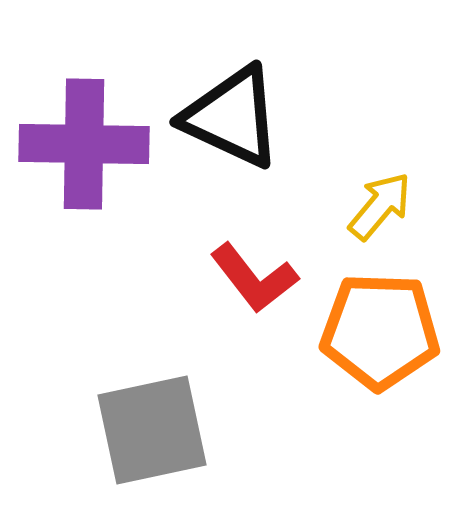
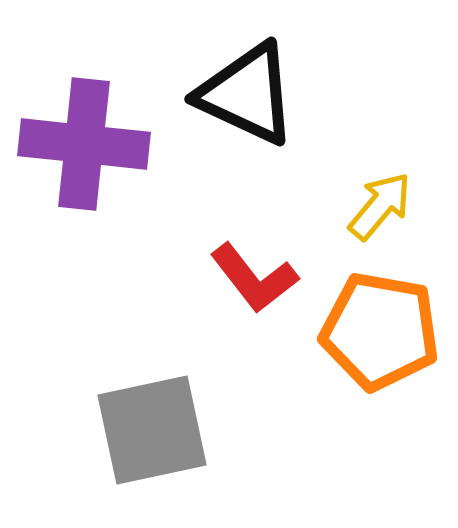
black triangle: moved 15 px right, 23 px up
purple cross: rotated 5 degrees clockwise
orange pentagon: rotated 8 degrees clockwise
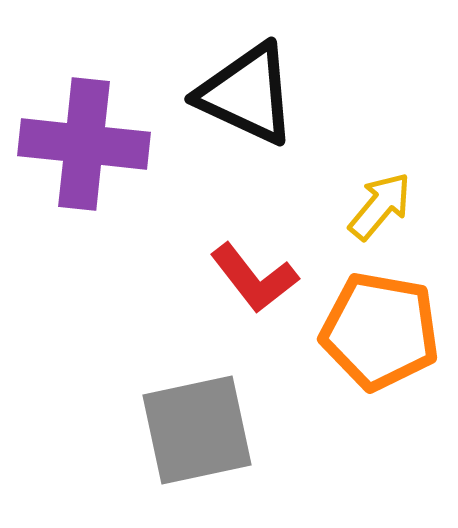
gray square: moved 45 px right
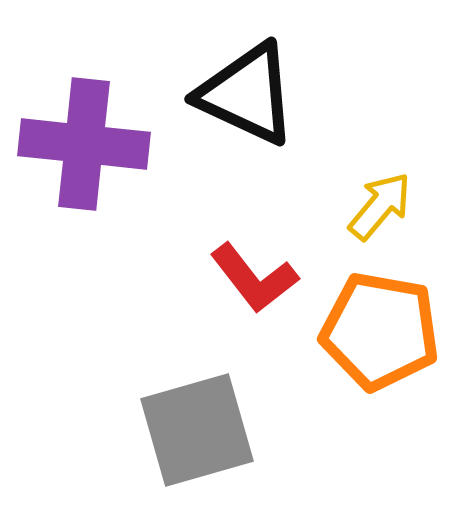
gray square: rotated 4 degrees counterclockwise
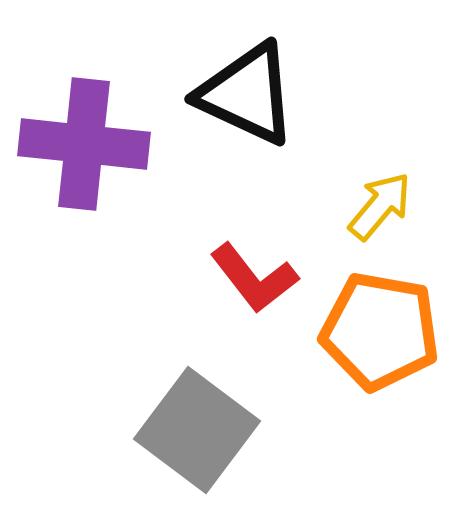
gray square: rotated 37 degrees counterclockwise
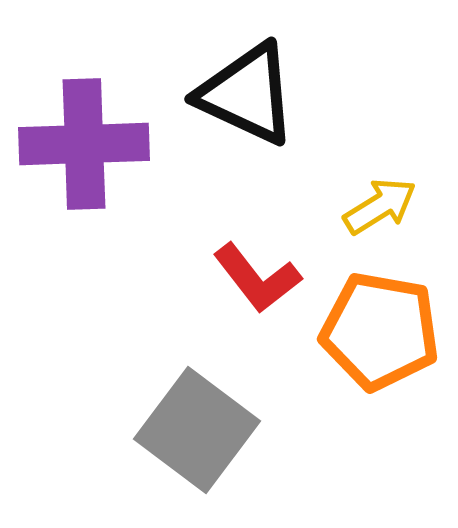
purple cross: rotated 8 degrees counterclockwise
yellow arrow: rotated 18 degrees clockwise
red L-shape: moved 3 px right
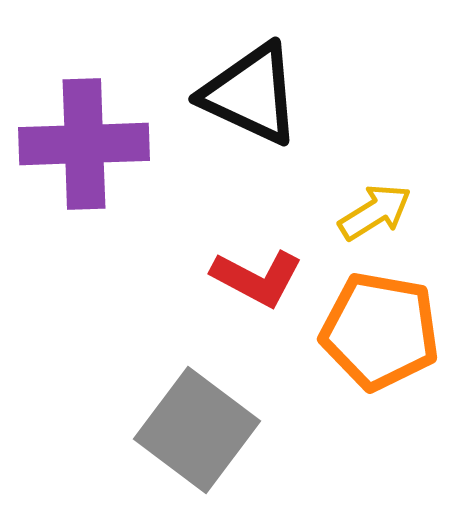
black triangle: moved 4 px right
yellow arrow: moved 5 px left, 6 px down
red L-shape: rotated 24 degrees counterclockwise
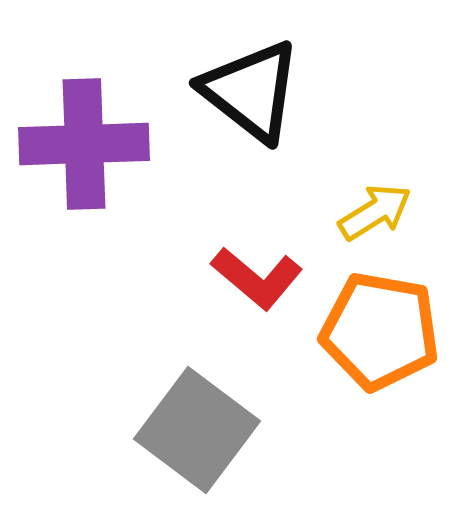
black triangle: moved 3 px up; rotated 13 degrees clockwise
red L-shape: rotated 12 degrees clockwise
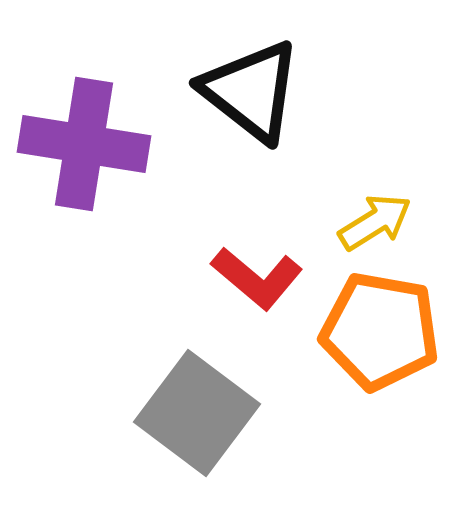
purple cross: rotated 11 degrees clockwise
yellow arrow: moved 10 px down
gray square: moved 17 px up
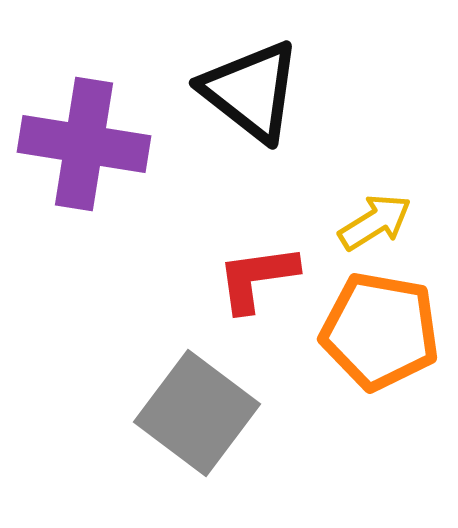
red L-shape: rotated 132 degrees clockwise
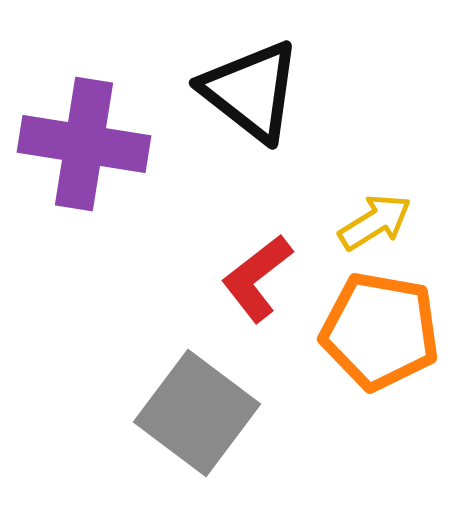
red L-shape: rotated 30 degrees counterclockwise
